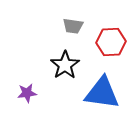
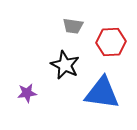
black star: rotated 12 degrees counterclockwise
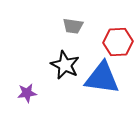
red hexagon: moved 7 px right
blue triangle: moved 15 px up
